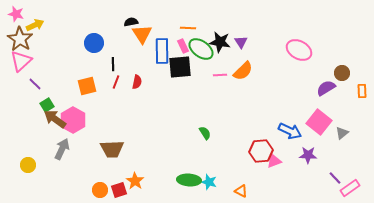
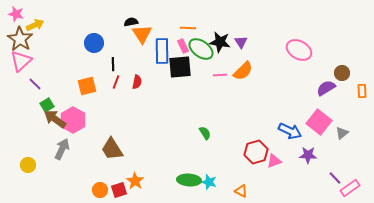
brown trapezoid at (112, 149): rotated 60 degrees clockwise
red hexagon at (261, 151): moved 5 px left, 1 px down; rotated 10 degrees counterclockwise
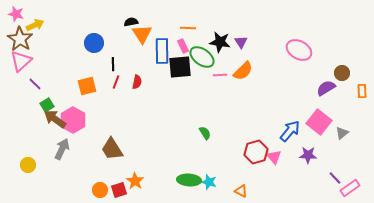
green ellipse at (201, 49): moved 1 px right, 8 px down
blue arrow at (290, 131): rotated 75 degrees counterclockwise
pink triangle at (274, 161): moved 4 px up; rotated 49 degrees counterclockwise
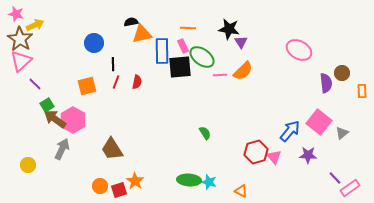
orange triangle at (142, 34): rotated 50 degrees clockwise
black star at (220, 42): moved 9 px right, 13 px up
purple semicircle at (326, 88): moved 5 px up; rotated 114 degrees clockwise
orange circle at (100, 190): moved 4 px up
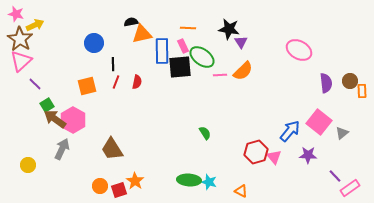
brown circle at (342, 73): moved 8 px right, 8 px down
purple line at (335, 178): moved 2 px up
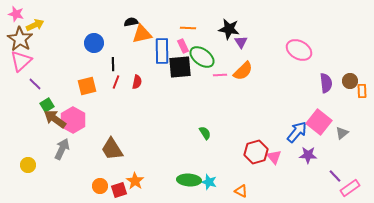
blue arrow at (290, 131): moved 7 px right, 1 px down
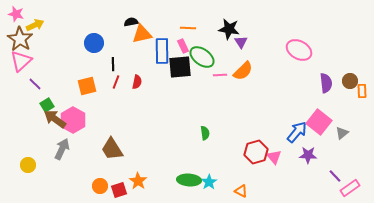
green semicircle at (205, 133): rotated 24 degrees clockwise
orange star at (135, 181): moved 3 px right
cyan star at (209, 182): rotated 21 degrees clockwise
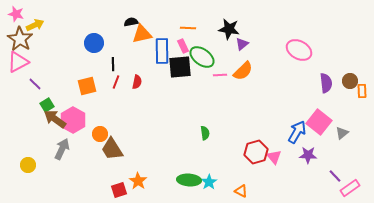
purple triangle at (241, 42): moved 1 px right, 2 px down; rotated 24 degrees clockwise
pink triangle at (21, 61): moved 3 px left, 1 px down; rotated 15 degrees clockwise
blue arrow at (297, 132): rotated 10 degrees counterclockwise
orange circle at (100, 186): moved 52 px up
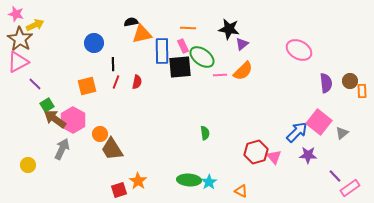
blue arrow at (297, 132): rotated 15 degrees clockwise
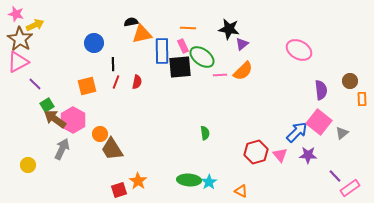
purple semicircle at (326, 83): moved 5 px left, 7 px down
orange rectangle at (362, 91): moved 8 px down
pink triangle at (274, 157): moved 6 px right, 2 px up
